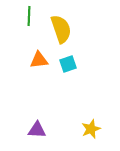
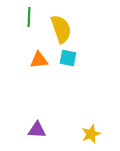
green line: moved 1 px down
cyan square: moved 6 px up; rotated 30 degrees clockwise
yellow star: moved 5 px down
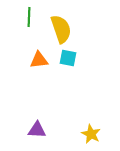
yellow star: rotated 24 degrees counterclockwise
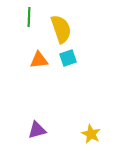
cyan square: rotated 30 degrees counterclockwise
purple triangle: rotated 18 degrees counterclockwise
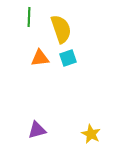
orange triangle: moved 1 px right, 2 px up
